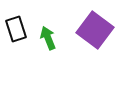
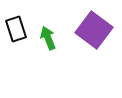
purple square: moved 1 px left
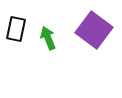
black rectangle: rotated 30 degrees clockwise
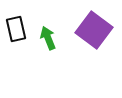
black rectangle: rotated 25 degrees counterclockwise
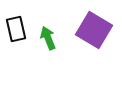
purple square: rotated 6 degrees counterclockwise
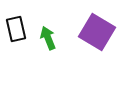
purple square: moved 3 px right, 2 px down
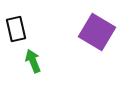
green arrow: moved 15 px left, 23 px down
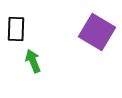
black rectangle: rotated 15 degrees clockwise
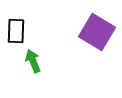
black rectangle: moved 2 px down
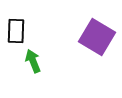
purple square: moved 5 px down
